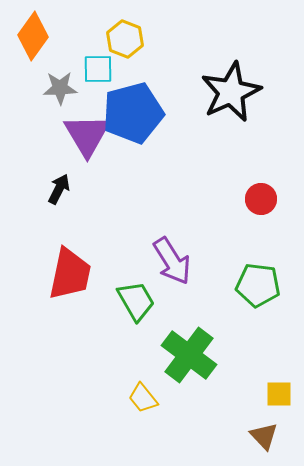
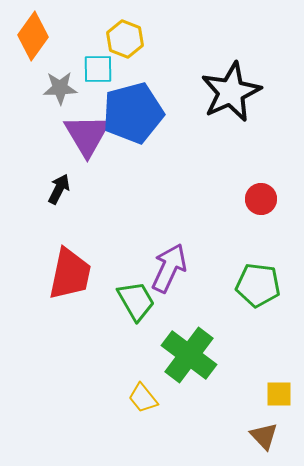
purple arrow: moved 3 px left, 7 px down; rotated 123 degrees counterclockwise
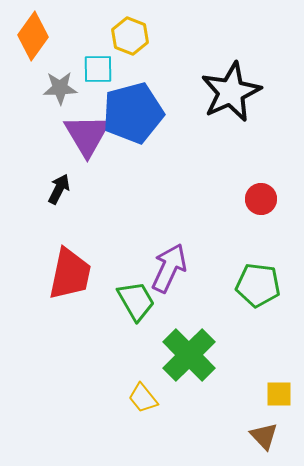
yellow hexagon: moved 5 px right, 3 px up
green cross: rotated 8 degrees clockwise
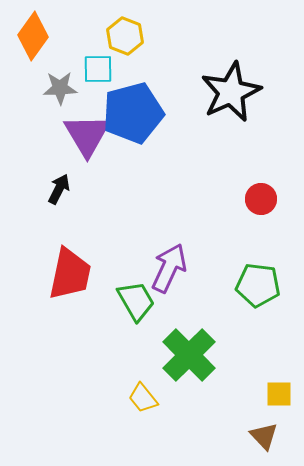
yellow hexagon: moved 5 px left
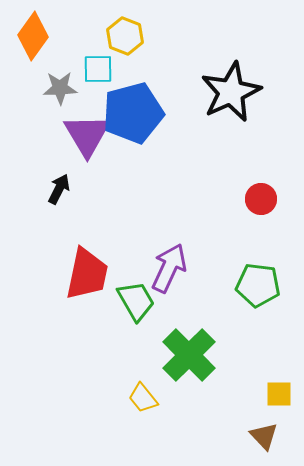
red trapezoid: moved 17 px right
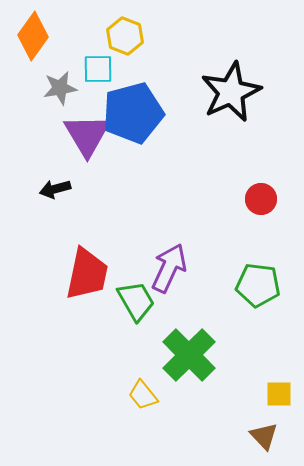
gray star: rotated 8 degrees counterclockwise
black arrow: moved 4 px left; rotated 132 degrees counterclockwise
yellow trapezoid: moved 3 px up
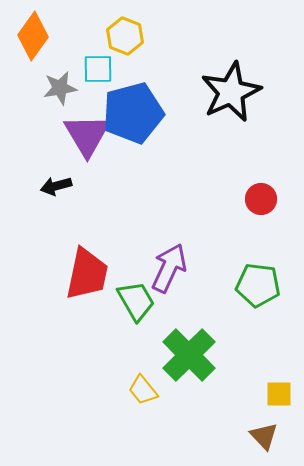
black arrow: moved 1 px right, 3 px up
yellow trapezoid: moved 5 px up
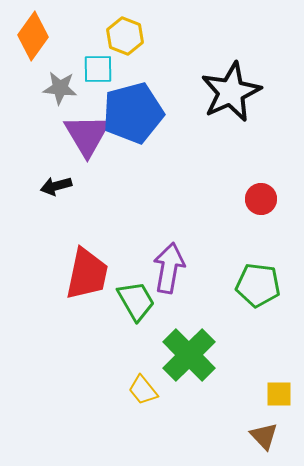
gray star: rotated 16 degrees clockwise
purple arrow: rotated 15 degrees counterclockwise
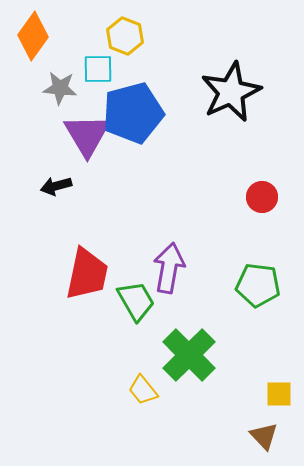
red circle: moved 1 px right, 2 px up
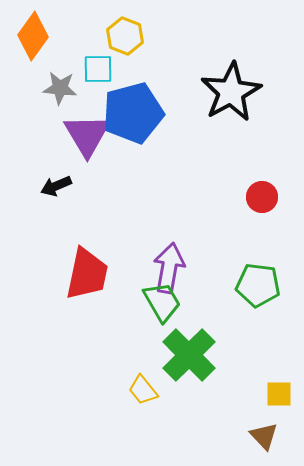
black star: rotated 4 degrees counterclockwise
black arrow: rotated 8 degrees counterclockwise
green trapezoid: moved 26 px right, 1 px down
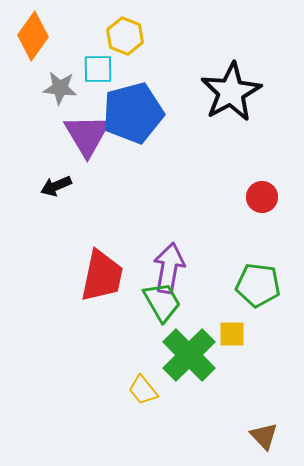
red trapezoid: moved 15 px right, 2 px down
yellow square: moved 47 px left, 60 px up
